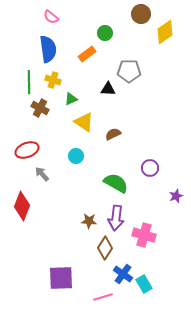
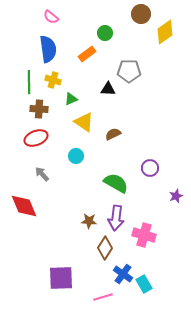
brown cross: moved 1 px left, 1 px down; rotated 24 degrees counterclockwise
red ellipse: moved 9 px right, 12 px up
red diamond: moved 2 px right; rotated 44 degrees counterclockwise
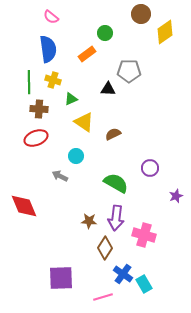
gray arrow: moved 18 px right, 2 px down; rotated 21 degrees counterclockwise
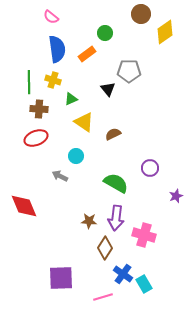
blue semicircle: moved 9 px right
black triangle: rotated 49 degrees clockwise
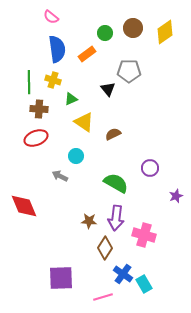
brown circle: moved 8 px left, 14 px down
